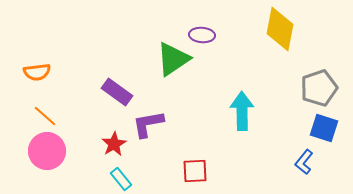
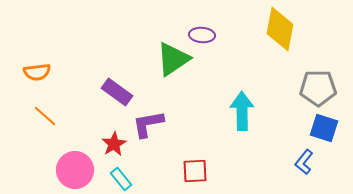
gray pentagon: moved 1 px left; rotated 18 degrees clockwise
pink circle: moved 28 px right, 19 px down
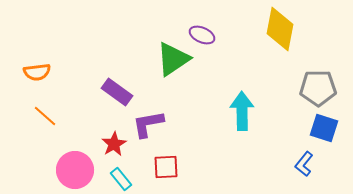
purple ellipse: rotated 20 degrees clockwise
blue L-shape: moved 2 px down
red square: moved 29 px left, 4 px up
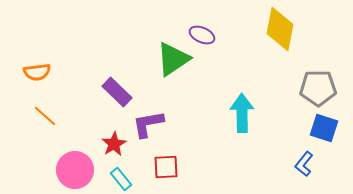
purple rectangle: rotated 8 degrees clockwise
cyan arrow: moved 2 px down
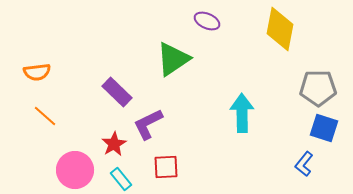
purple ellipse: moved 5 px right, 14 px up
purple L-shape: rotated 16 degrees counterclockwise
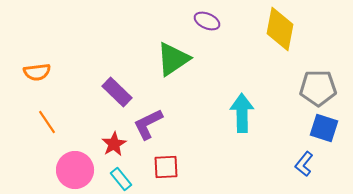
orange line: moved 2 px right, 6 px down; rotated 15 degrees clockwise
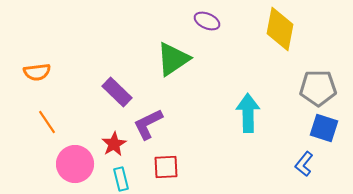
cyan arrow: moved 6 px right
pink circle: moved 6 px up
cyan rectangle: rotated 25 degrees clockwise
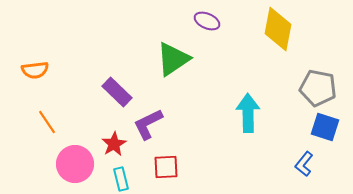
yellow diamond: moved 2 px left
orange semicircle: moved 2 px left, 2 px up
gray pentagon: rotated 12 degrees clockwise
blue square: moved 1 px right, 1 px up
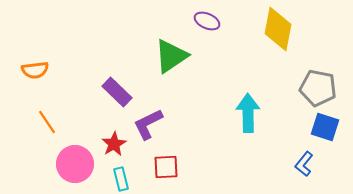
green triangle: moved 2 px left, 3 px up
